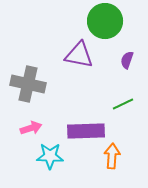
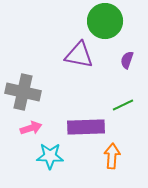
gray cross: moved 5 px left, 8 px down
green line: moved 1 px down
purple rectangle: moved 4 px up
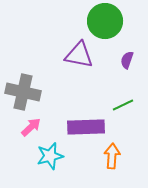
pink arrow: moved 1 px up; rotated 25 degrees counterclockwise
cyan star: rotated 16 degrees counterclockwise
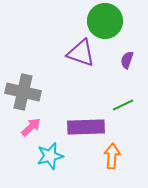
purple triangle: moved 2 px right, 2 px up; rotated 8 degrees clockwise
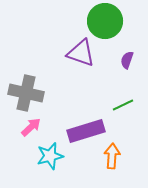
gray cross: moved 3 px right, 1 px down
purple rectangle: moved 4 px down; rotated 15 degrees counterclockwise
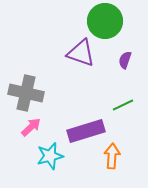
purple semicircle: moved 2 px left
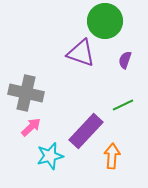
purple rectangle: rotated 30 degrees counterclockwise
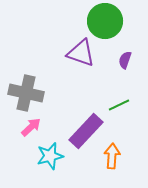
green line: moved 4 px left
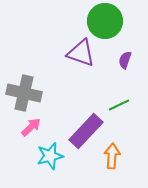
gray cross: moved 2 px left
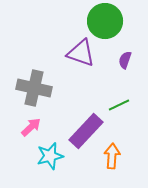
gray cross: moved 10 px right, 5 px up
